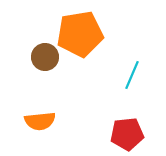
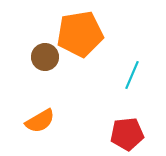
orange semicircle: rotated 24 degrees counterclockwise
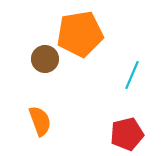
brown circle: moved 2 px down
orange semicircle: rotated 80 degrees counterclockwise
red pentagon: rotated 8 degrees counterclockwise
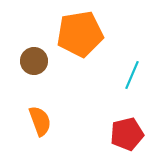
brown circle: moved 11 px left, 2 px down
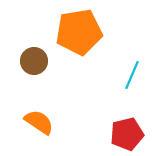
orange pentagon: moved 1 px left, 2 px up
orange semicircle: moved 1 px left, 1 px down; rotated 36 degrees counterclockwise
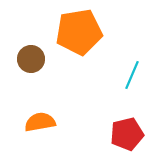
brown circle: moved 3 px left, 2 px up
orange semicircle: moved 1 px right; rotated 44 degrees counterclockwise
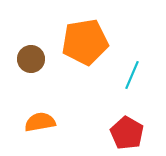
orange pentagon: moved 6 px right, 10 px down
red pentagon: moved 1 px up; rotated 28 degrees counterclockwise
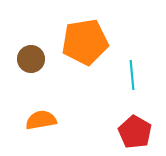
cyan line: rotated 28 degrees counterclockwise
orange semicircle: moved 1 px right, 2 px up
red pentagon: moved 8 px right, 1 px up
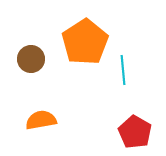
orange pentagon: rotated 24 degrees counterclockwise
cyan line: moved 9 px left, 5 px up
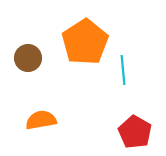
brown circle: moved 3 px left, 1 px up
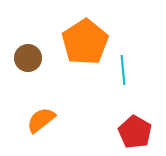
orange semicircle: rotated 28 degrees counterclockwise
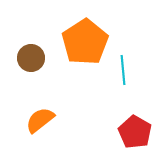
brown circle: moved 3 px right
orange semicircle: moved 1 px left
